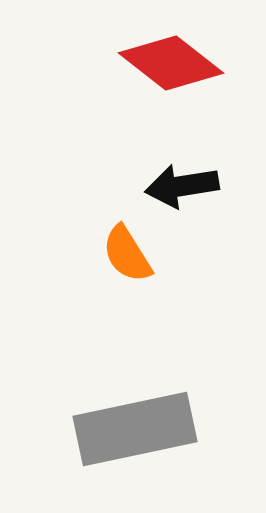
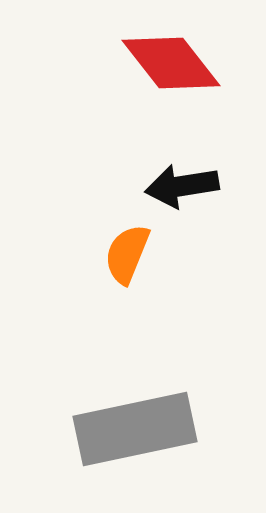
red diamond: rotated 14 degrees clockwise
orange semicircle: rotated 54 degrees clockwise
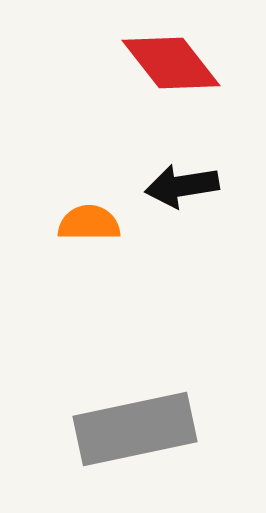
orange semicircle: moved 38 px left, 31 px up; rotated 68 degrees clockwise
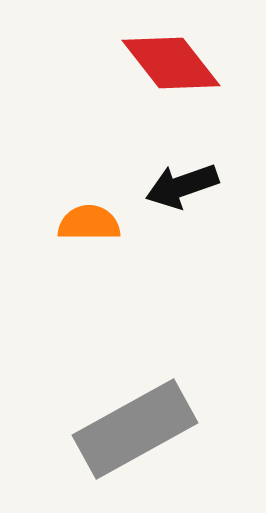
black arrow: rotated 10 degrees counterclockwise
gray rectangle: rotated 17 degrees counterclockwise
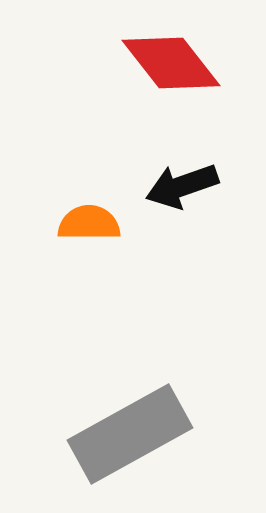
gray rectangle: moved 5 px left, 5 px down
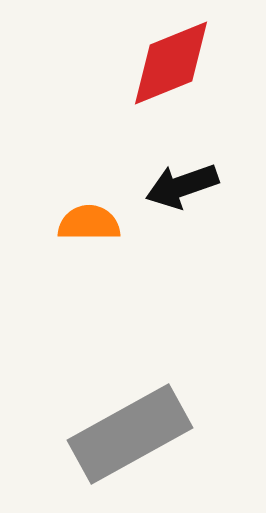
red diamond: rotated 74 degrees counterclockwise
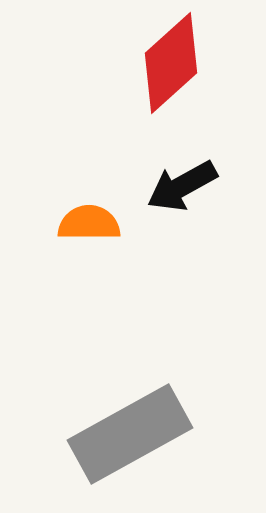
red diamond: rotated 20 degrees counterclockwise
black arrow: rotated 10 degrees counterclockwise
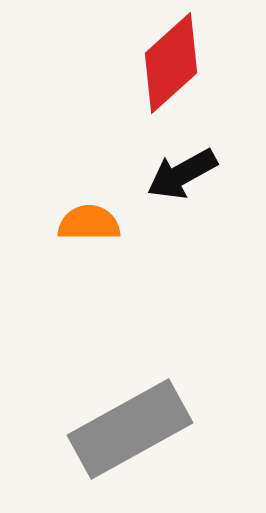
black arrow: moved 12 px up
gray rectangle: moved 5 px up
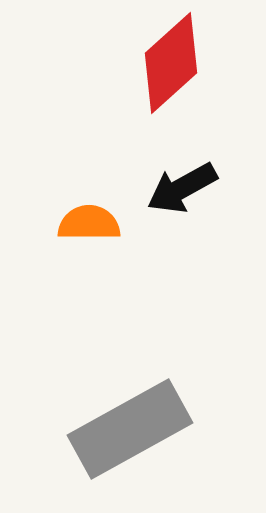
black arrow: moved 14 px down
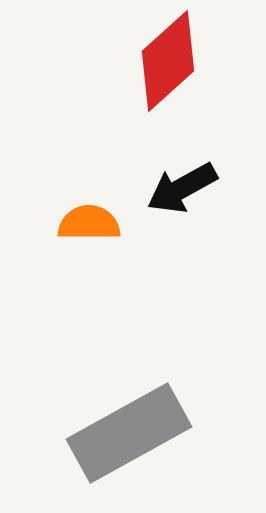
red diamond: moved 3 px left, 2 px up
gray rectangle: moved 1 px left, 4 px down
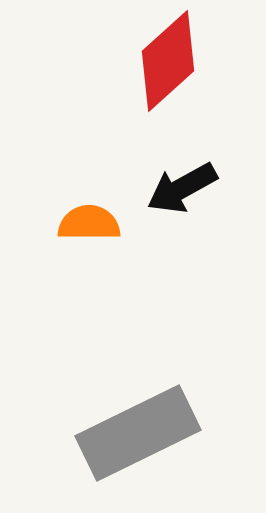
gray rectangle: moved 9 px right; rotated 3 degrees clockwise
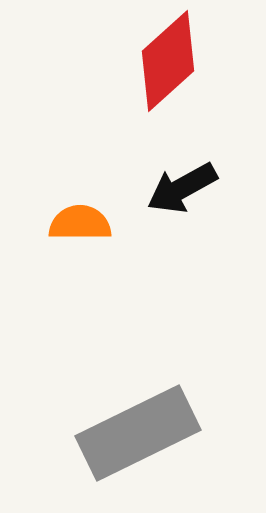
orange semicircle: moved 9 px left
